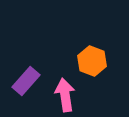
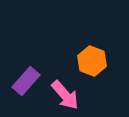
pink arrow: rotated 148 degrees clockwise
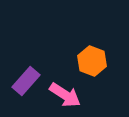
pink arrow: rotated 16 degrees counterclockwise
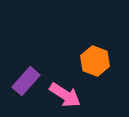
orange hexagon: moved 3 px right
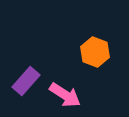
orange hexagon: moved 9 px up
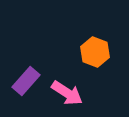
pink arrow: moved 2 px right, 2 px up
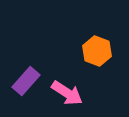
orange hexagon: moved 2 px right, 1 px up
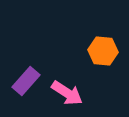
orange hexagon: moved 6 px right; rotated 16 degrees counterclockwise
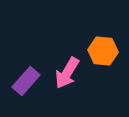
pink arrow: moved 20 px up; rotated 88 degrees clockwise
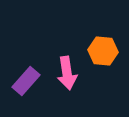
pink arrow: rotated 40 degrees counterclockwise
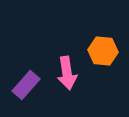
purple rectangle: moved 4 px down
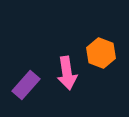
orange hexagon: moved 2 px left, 2 px down; rotated 16 degrees clockwise
